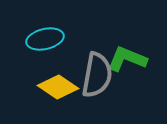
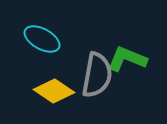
cyan ellipse: moved 3 px left; rotated 42 degrees clockwise
yellow diamond: moved 4 px left, 4 px down
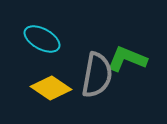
yellow diamond: moved 3 px left, 3 px up
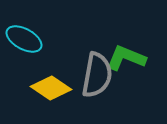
cyan ellipse: moved 18 px left
green L-shape: moved 1 px left, 1 px up
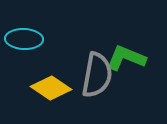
cyan ellipse: rotated 27 degrees counterclockwise
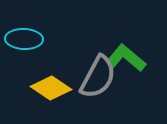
green L-shape: rotated 18 degrees clockwise
gray semicircle: moved 1 px right, 2 px down; rotated 18 degrees clockwise
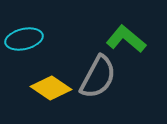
cyan ellipse: rotated 15 degrees counterclockwise
green L-shape: moved 19 px up
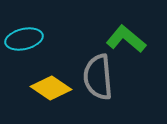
gray semicircle: rotated 147 degrees clockwise
